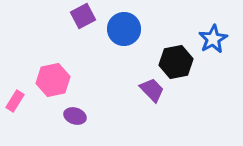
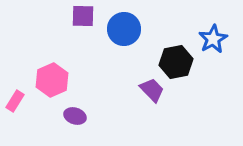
purple square: rotated 30 degrees clockwise
pink hexagon: moved 1 px left; rotated 12 degrees counterclockwise
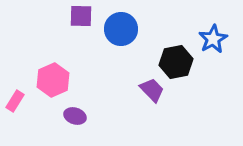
purple square: moved 2 px left
blue circle: moved 3 px left
pink hexagon: moved 1 px right
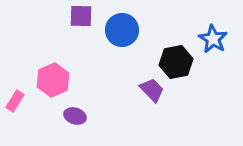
blue circle: moved 1 px right, 1 px down
blue star: rotated 12 degrees counterclockwise
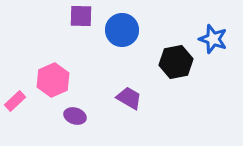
blue star: rotated 12 degrees counterclockwise
purple trapezoid: moved 23 px left, 8 px down; rotated 16 degrees counterclockwise
pink rectangle: rotated 15 degrees clockwise
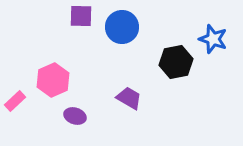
blue circle: moved 3 px up
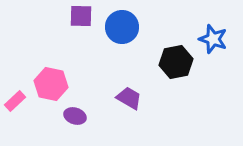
pink hexagon: moved 2 px left, 4 px down; rotated 24 degrees counterclockwise
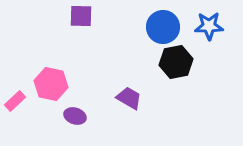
blue circle: moved 41 px right
blue star: moved 4 px left, 13 px up; rotated 20 degrees counterclockwise
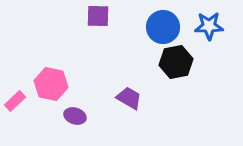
purple square: moved 17 px right
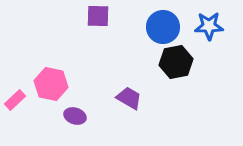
pink rectangle: moved 1 px up
